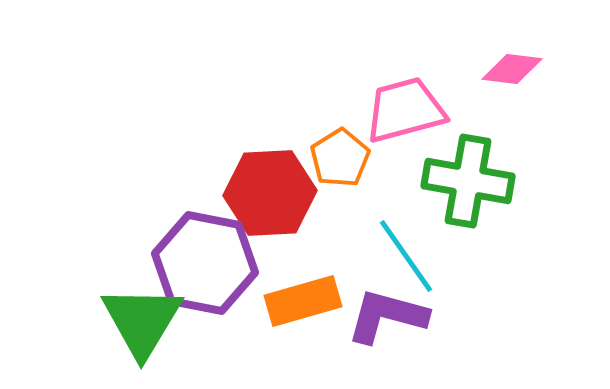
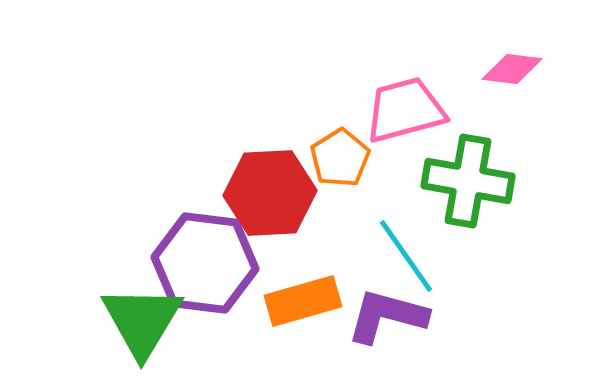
purple hexagon: rotated 4 degrees counterclockwise
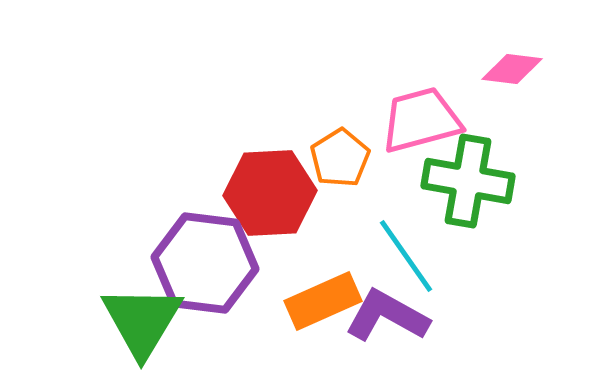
pink trapezoid: moved 16 px right, 10 px down
orange rectangle: moved 20 px right; rotated 8 degrees counterclockwise
purple L-shape: rotated 14 degrees clockwise
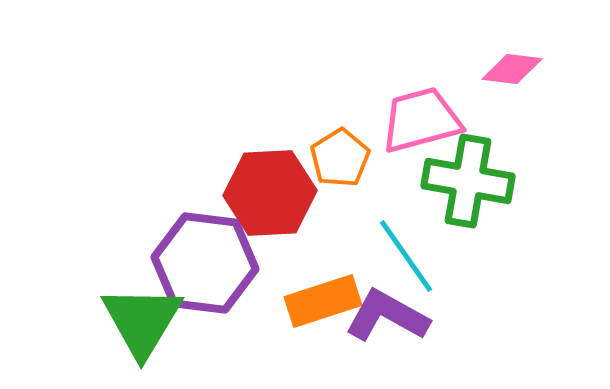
orange rectangle: rotated 6 degrees clockwise
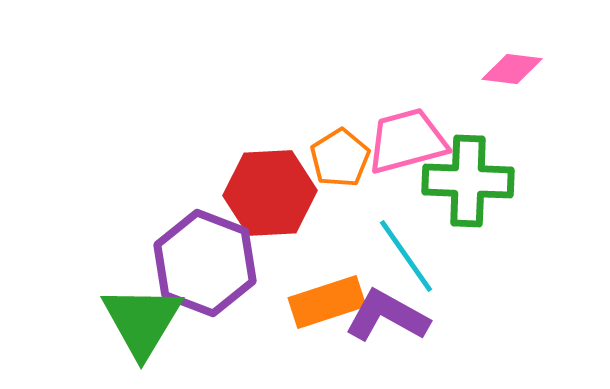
pink trapezoid: moved 14 px left, 21 px down
green cross: rotated 8 degrees counterclockwise
purple hexagon: rotated 14 degrees clockwise
orange rectangle: moved 4 px right, 1 px down
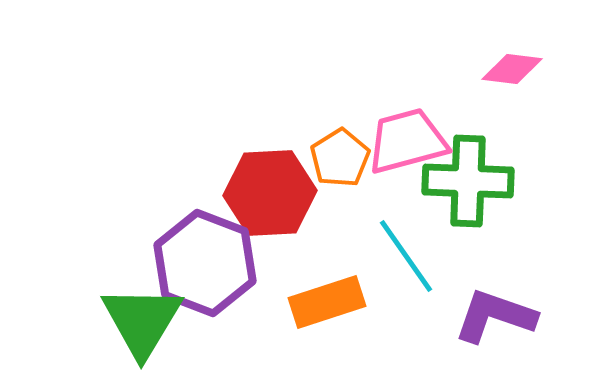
purple L-shape: moved 108 px right; rotated 10 degrees counterclockwise
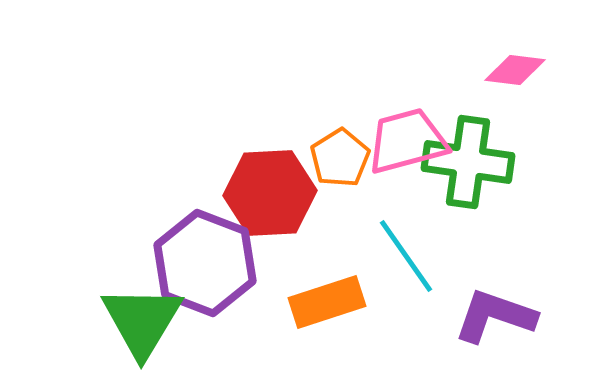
pink diamond: moved 3 px right, 1 px down
green cross: moved 19 px up; rotated 6 degrees clockwise
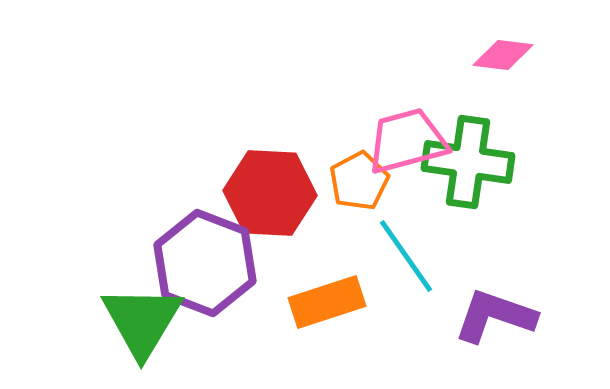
pink diamond: moved 12 px left, 15 px up
orange pentagon: moved 19 px right, 23 px down; rotated 4 degrees clockwise
red hexagon: rotated 6 degrees clockwise
